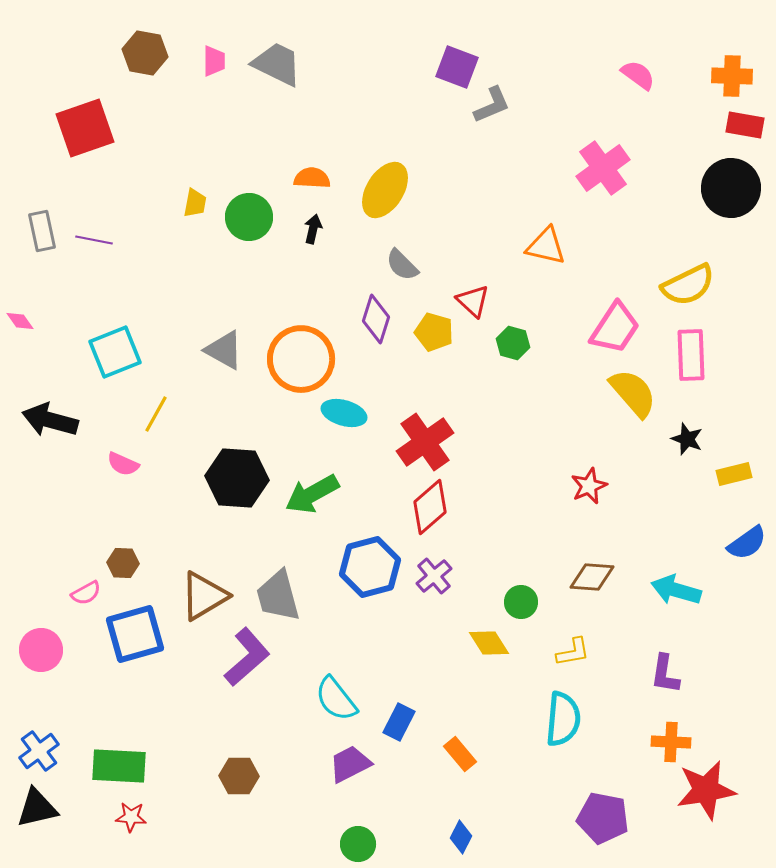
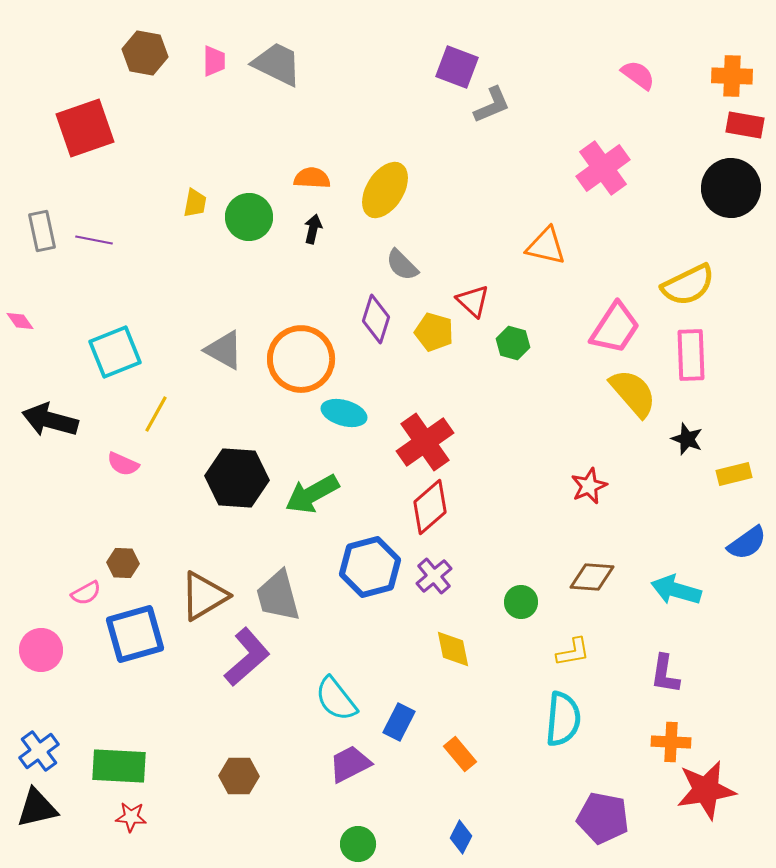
yellow diamond at (489, 643): moved 36 px left, 6 px down; rotated 21 degrees clockwise
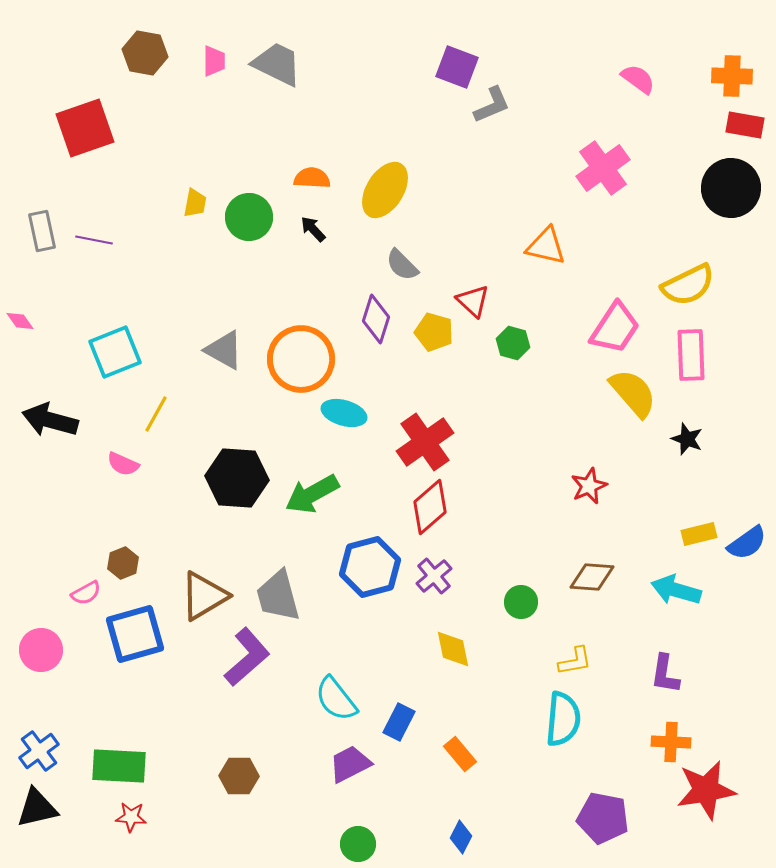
pink semicircle at (638, 75): moved 4 px down
black arrow at (313, 229): rotated 56 degrees counterclockwise
yellow rectangle at (734, 474): moved 35 px left, 60 px down
brown hexagon at (123, 563): rotated 24 degrees counterclockwise
yellow L-shape at (573, 652): moved 2 px right, 9 px down
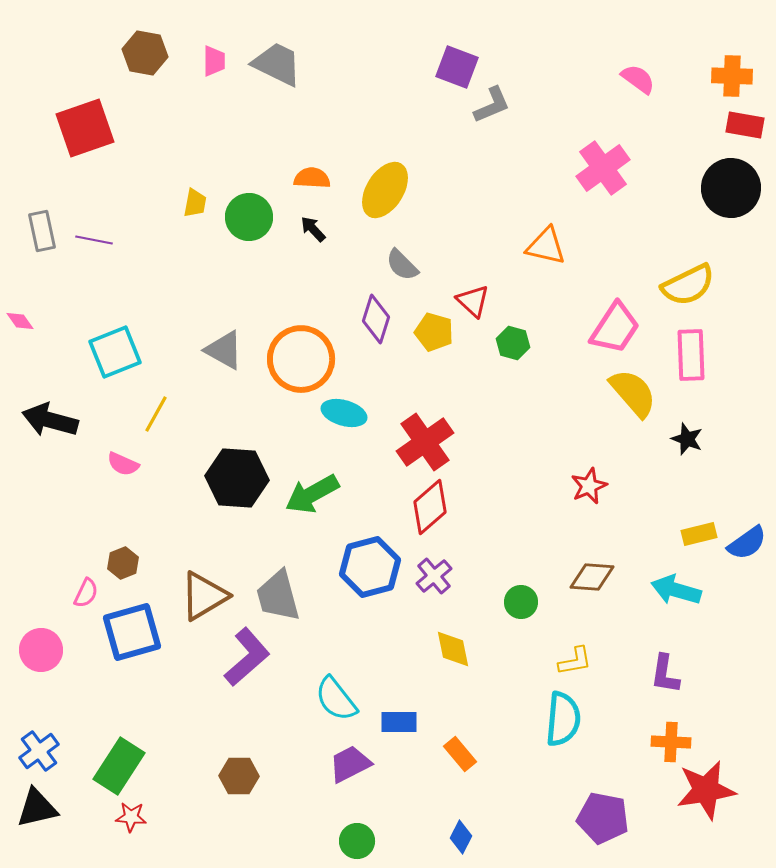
pink semicircle at (86, 593): rotated 36 degrees counterclockwise
blue square at (135, 634): moved 3 px left, 2 px up
blue rectangle at (399, 722): rotated 63 degrees clockwise
green rectangle at (119, 766): rotated 60 degrees counterclockwise
green circle at (358, 844): moved 1 px left, 3 px up
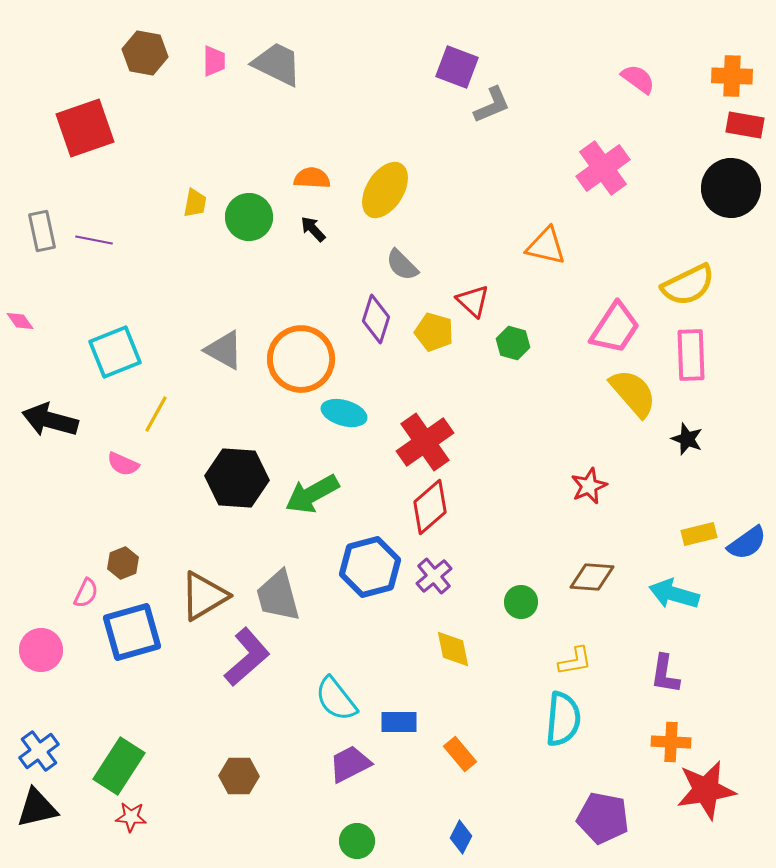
cyan arrow at (676, 590): moved 2 px left, 4 px down
